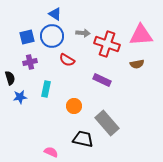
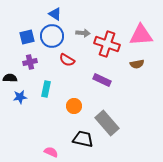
black semicircle: rotated 72 degrees counterclockwise
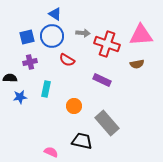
black trapezoid: moved 1 px left, 2 px down
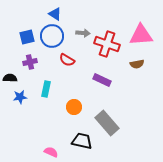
orange circle: moved 1 px down
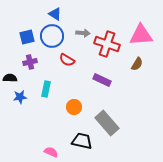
brown semicircle: rotated 48 degrees counterclockwise
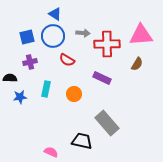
blue circle: moved 1 px right
red cross: rotated 20 degrees counterclockwise
purple rectangle: moved 2 px up
orange circle: moved 13 px up
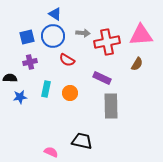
red cross: moved 2 px up; rotated 10 degrees counterclockwise
orange circle: moved 4 px left, 1 px up
gray rectangle: moved 4 px right, 17 px up; rotated 40 degrees clockwise
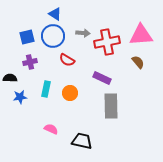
brown semicircle: moved 1 px right, 2 px up; rotated 72 degrees counterclockwise
pink semicircle: moved 23 px up
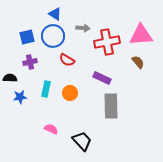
gray arrow: moved 5 px up
black trapezoid: rotated 35 degrees clockwise
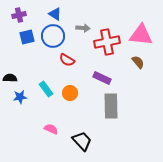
pink triangle: rotated 10 degrees clockwise
purple cross: moved 11 px left, 47 px up
cyan rectangle: rotated 49 degrees counterclockwise
